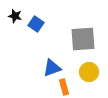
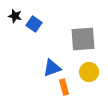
blue square: moved 2 px left
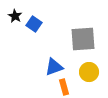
black star: rotated 16 degrees clockwise
blue triangle: moved 2 px right, 1 px up
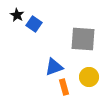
black star: moved 2 px right, 1 px up
gray square: rotated 8 degrees clockwise
yellow circle: moved 5 px down
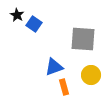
yellow circle: moved 2 px right, 2 px up
